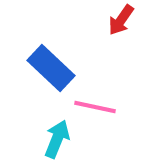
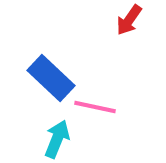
red arrow: moved 8 px right
blue rectangle: moved 10 px down
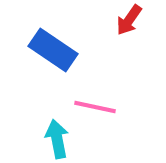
blue rectangle: moved 2 px right, 28 px up; rotated 9 degrees counterclockwise
cyan arrow: rotated 33 degrees counterclockwise
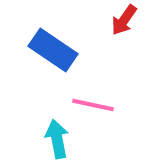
red arrow: moved 5 px left
pink line: moved 2 px left, 2 px up
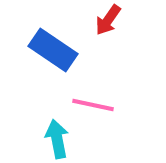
red arrow: moved 16 px left
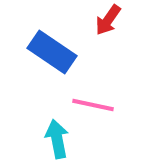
blue rectangle: moved 1 px left, 2 px down
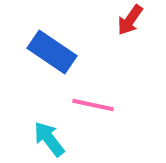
red arrow: moved 22 px right
cyan arrow: moved 8 px left; rotated 27 degrees counterclockwise
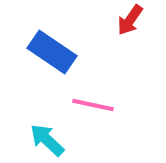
cyan arrow: moved 2 px left, 1 px down; rotated 9 degrees counterclockwise
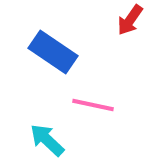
blue rectangle: moved 1 px right
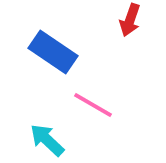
red arrow: rotated 16 degrees counterclockwise
pink line: rotated 18 degrees clockwise
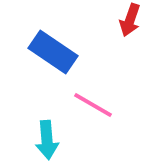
cyan arrow: rotated 138 degrees counterclockwise
